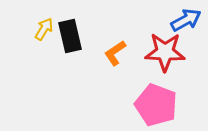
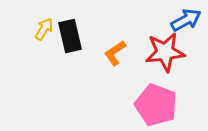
red star: rotated 9 degrees counterclockwise
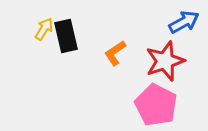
blue arrow: moved 2 px left, 2 px down
black rectangle: moved 4 px left
red star: moved 9 px down; rotated 12 degrees counterclockwise
pink pentagon: rotated 6 degrees clockwise
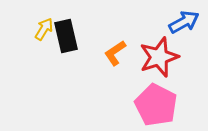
red star: moved 6 px left, 4 px up
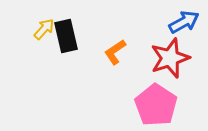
yellow arrow: rotated 10 degrees clockwise
orange L-shape: moved 1 px up
red star: moved 11 px right, 1 px down
pink pentagon: rotated 6 degrees clockwise
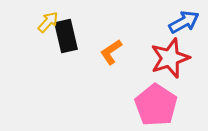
yellow arrow: moved 4 px right, 7 px up
orange L-shape: moved 4 px left
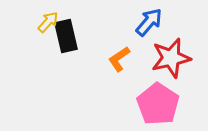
blue arrow: moved 35 px left; rotated 20 degrees counterclockwise
orange L-shape: moved 8 px right, 7 px down
red star: moved 1 px right; rotated 6 degrees clockwise
pink pentagon: moved 2 px right, 1 px up
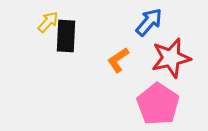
black rectangle: rotated 16 degrees clockwise
orange L-shape: moved 1 px left, 1 px down
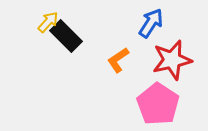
blue arrow: moved 2 px right, 1 px down; rotated 8 degrees counterclockwise
black rectangle: rotated 48 degrees counterclockwise
red star: moved 1 px right, 2 px down
